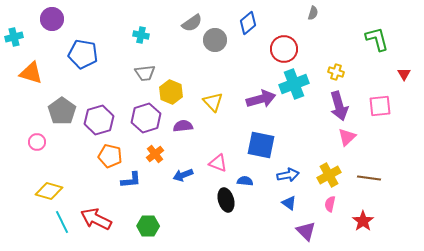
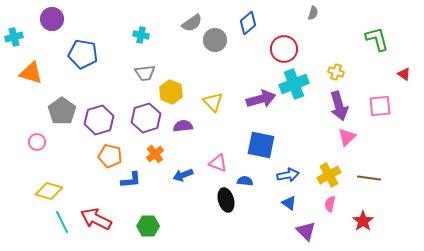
red triangle at (404, 74): rotated 24 degrees counterclockwise
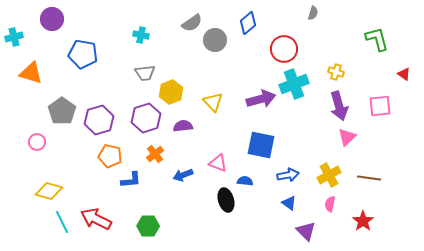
yellow hexagon at (171, 92): rotated 15 degrees clockwise
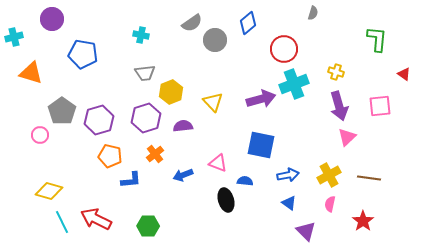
green L-shape at (377, 39): rotated 20 degrees clockwise
pink circle at (37, 142): moved 3 px right, 7 px up
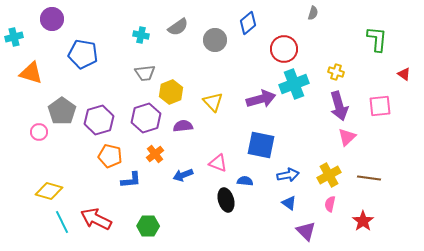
gray semicircle at (192, 23): moved 14 px left, 4 px down
pink circle at (40, 135): moved 1 px left, 3 px up
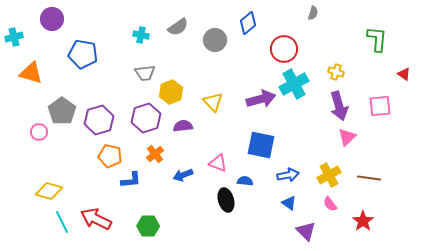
cyan cross at (294, 84): rotated 8 degrees counterclockwise
pink semicircle at (330, 204): rotated 49 degrees counterclockwise
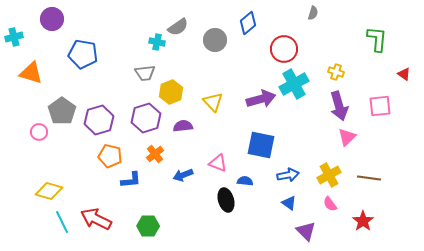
cyan cross at (141, 35): moved 16 px right, 7 px down
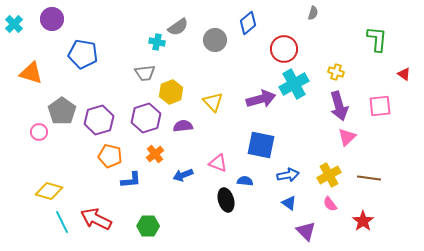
cyan cross at (14, 37): moved 13 px up; rotated 30 degrees counterclockwise
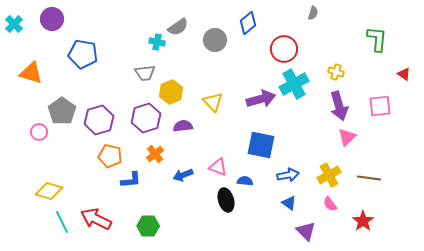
pink triangle at (218, 163): moved 4 px down
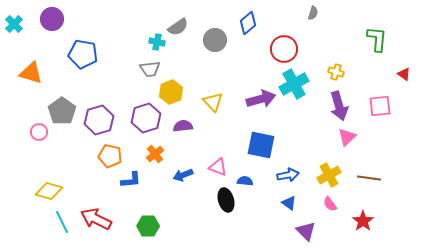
gray trapezoid at (145, 73): moved 5 px right, 4 px up
